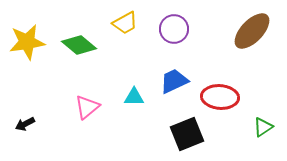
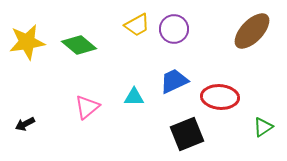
yellow trapezoid: moved 12 px right, 2 px down
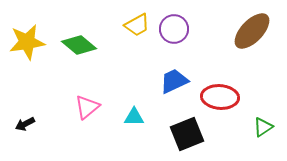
cyan triangle: moved 20 px down
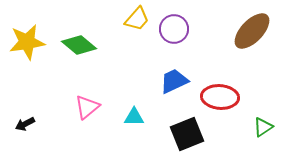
yellow trapezoid: moved 6 px up; rotated 20 degrees counterclockwise
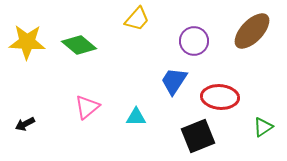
purple circle: moved 20 px right, 12 px down
yellow star: rotated 12 degrees clockwise
blue trapezoid: rotated 32 degrees counterclockwise
cyan triangle: moved 2 px right
black square: moved 11 px right, 2 px down
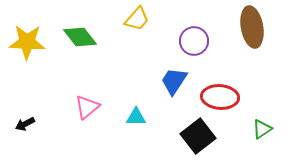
brown ellipse: moved 4 px up; rotated 54 degrees counterclockwise
green diamond: moved 1 px right, 8 px up; rotated 12 degrees clockwise
green triangle: moved 1 px left, 2 px down
black square: rotated 16 degrees counterclockwise
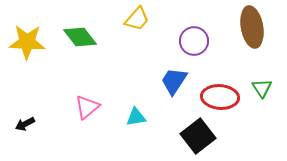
cyan triangle: rotated 10 degrees counterclockwise
green triangle: moved 41 px up; rotated 30 degrees counterclockwise
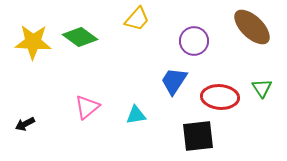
brown ellipse: rotated 36 degrees counterclockwise
green diamond: rotated 16 degrees counterclockwise
yellow star: moved 6 px right
cyan triangle: moved 2 px up
black square: rotated 32 degrees clockwise
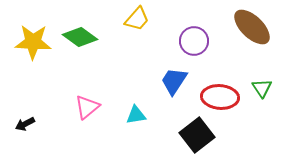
black square: moved 1 px left, 1 px up; rotated 32 degrees counterclockwise
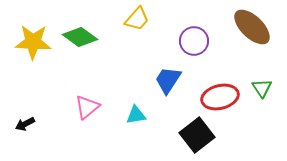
blue trapezoid: moved 6 px left, 1 px up
red ellipse: rotated 18 degrees counterclockwise
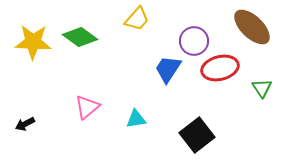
blue trapezoid: moved 11 px up
red ellipse: moved 29 px up
cyan triangle: moved 4 px down
